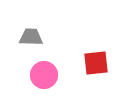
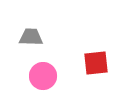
pink circle: moved 1 px left, 1 px down
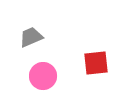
gray trapezoid: rotated 25 degrees counterclockwise
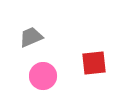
red square: moved 2 px left
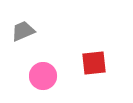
gray trapezoid: moved 8 px left, 6 px up
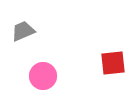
red square: moved 19 px right
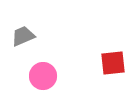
gray trapezoid: moved 5 px down
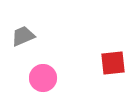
pink circle: moved 2 px down
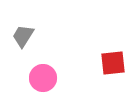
gray trapezoid: rotated 35 degrees counterclockwise
